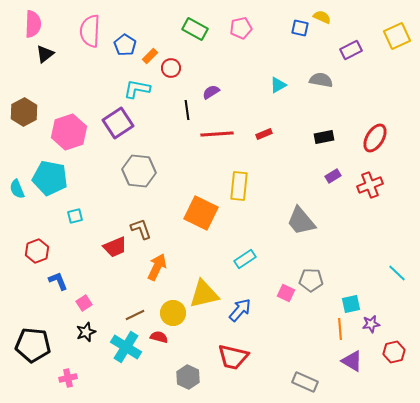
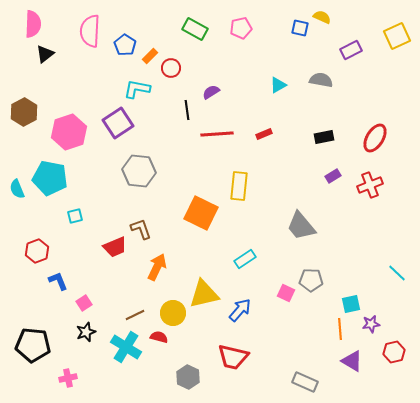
gray trapezoid at (301, 221): moved 5 px down
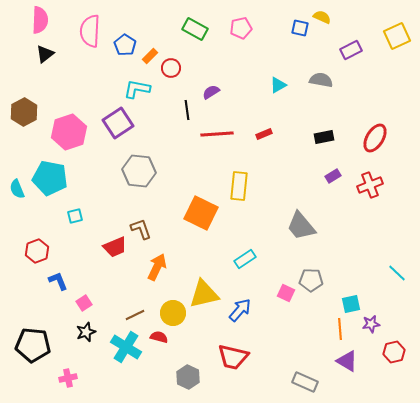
pink semicircle at (33, 24): moved 7 px right, 4 px up
purple triangle at (352, 361): moved 5 px left
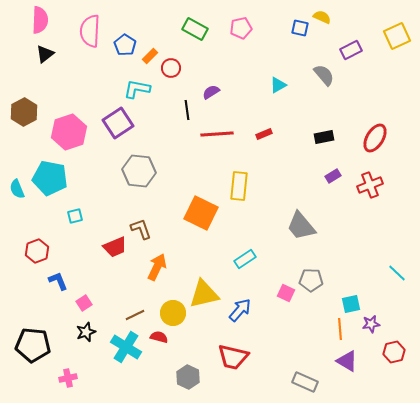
gray semicircle at (321, 80): moved 3 px right, 5 px up; rotated 40 degrees clockwise
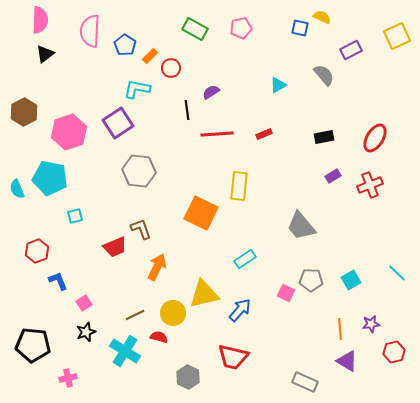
cyan square at (351, 304): moved 24 px up; rotated 18 degrees counterclockwise
cyan cross at (126, 347): moved 1 px left, 4 px down
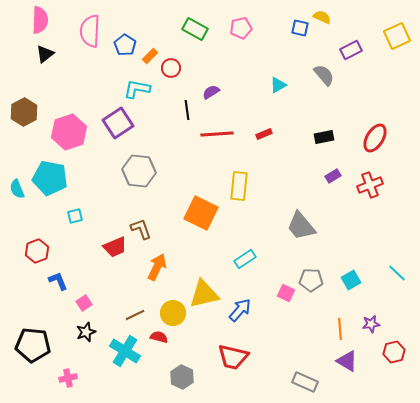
gray hexagon at (188, 377): moved 6 px left
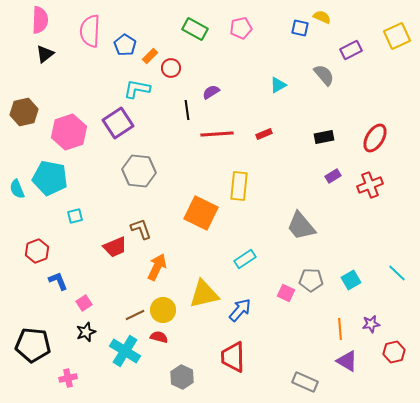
brown hexagon at (24, 112): rotated 16 degrees clockwise
yellow circle at (173, 313): moved 10 px left, 3 px up
red trapezoid at (233, 357): rotated 76 degrees clockwise
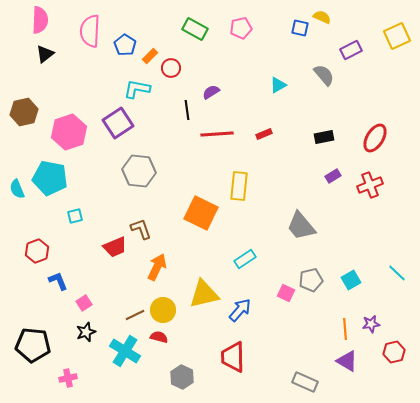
gray pentagon at (311, 280): rotated 15 degrees counterclockwise
orange line at (340, 329): moved 5 px right
